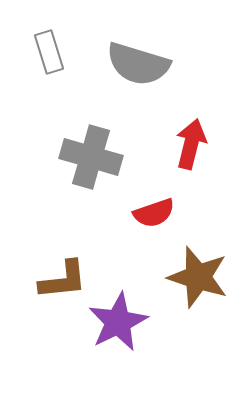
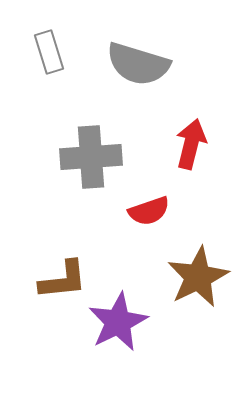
gray cross: rotated 20 degrees counterclockwise
red semicircle: moved 5 px left, 2 px up
brown star: rotated 28 degrees clockwise
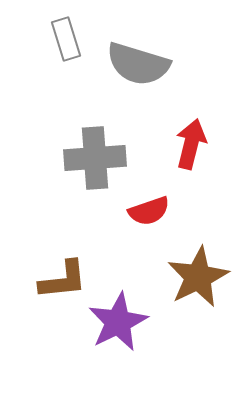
gray rectangle: moved 17 px right, 13 px up
gray cross: moved 4 px right, 1 px down
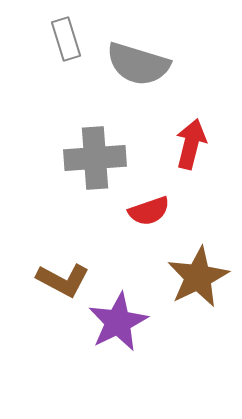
brown L-shape: rotated 34 degrees clockwise
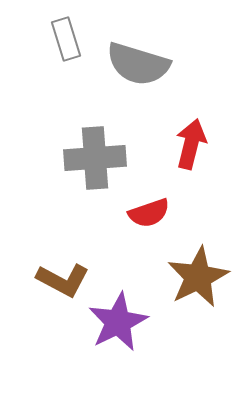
red semicircle: moved 2 px down
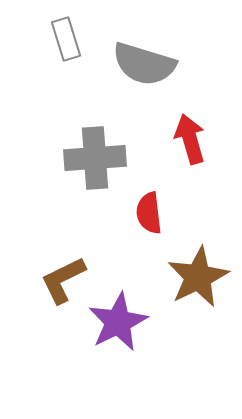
gray semicircle: moved 6 px right
red arrow: moved 1 px left, 5 px up; rotated 30 degrees counterclockwise
red semicircle: rotated 102 degrees clockwise
brown L-shape: rotated 126 degrees clockwise
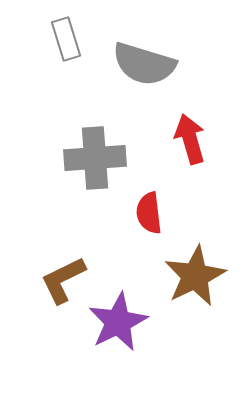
brown star: moved 3 px left, 1 px up
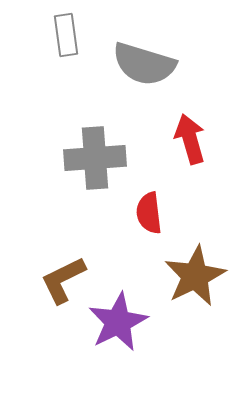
gray rectangle: moved 4 px up; rotated 9 degrees clockwise
